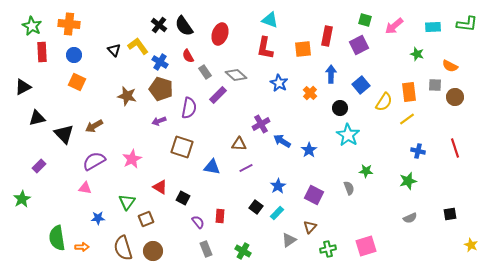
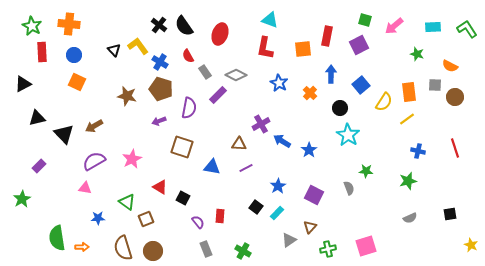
green L-shape at (467, 24): moved 5 px down; rotated 130 degrees counterclockwise
gray diamond at (236, 75): rotated 15 degrees counterclockwise
black triangle at (23, 87): moved 3 px up
green triangle at (127, 202): rotated 30 degrees counterclockwise
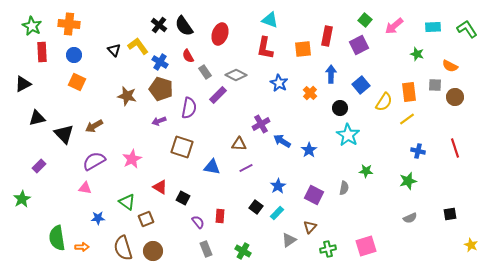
green square at (365, 20): rotated 24 degrees clockwise
gray semicircle at (349, 188): moved 5 px left; rotated 32 degrees clockwise
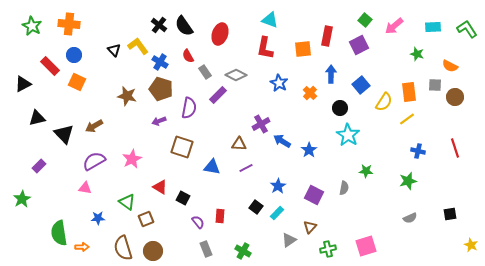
red rectangle at (42, 52): moved 8 px right, 14 px down; rotated 42 degrees counterclockwise
green semicircle at (57, 238): moved 2 px right, 5 px up
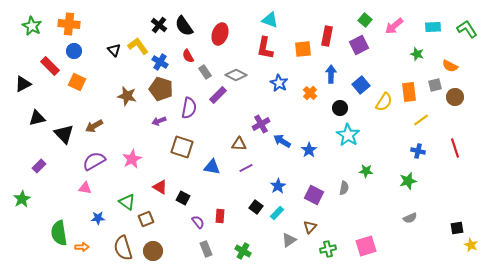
blue circle at (74, 55): moved 4 px up
gray square at (435, 85): rotated 16 degrees counterclockwise
yellow line at (407, 119): moved 14 px right, 1 px down
black square at (450, 214): moved 7 px right, 14 px down
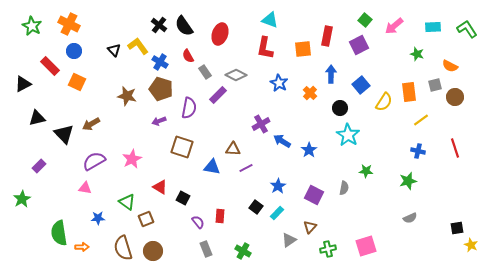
orange cross at (69, 24): rotated 20 degrees clockwise
brown arrow at (94, 126): moved 3 px left, 2 px up
brown triangle at (239, 144): moved 6 px left, 5 px down
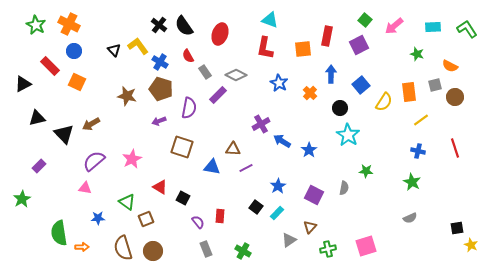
green star at (32, 26): moved 4 px right, 1 px up
purple semicircle at (94, 161): rotated 10 degrees counterclockwise
green star at (408, 181): moved 4 px right, 1 px down; rotated 30 degrees counterclockwise
